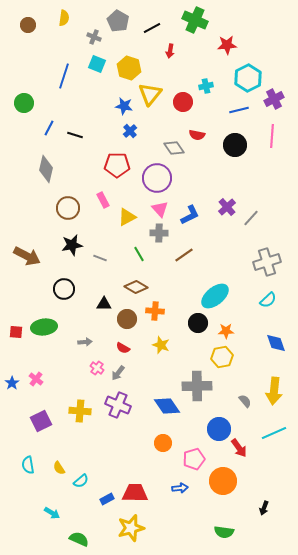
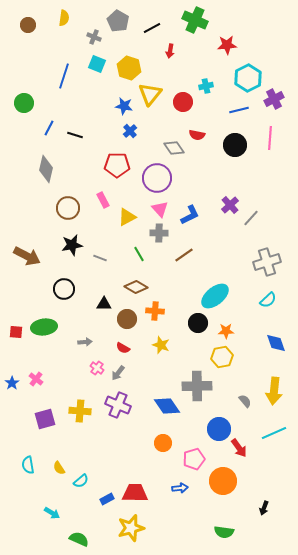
pink line at (272, 136): moved 2 px left, 2 px down
purple cross at (227, 207): moved 3 px right, 2 px up
purple square at (41, 421): moved 4 px right, 2 px up; rotated 10 degrees clockwise
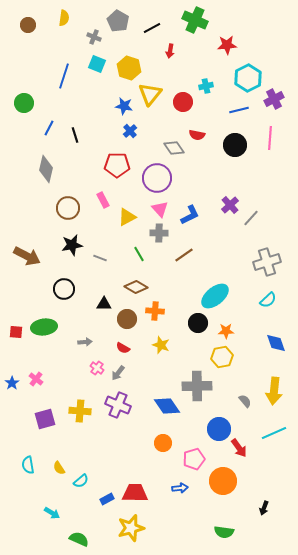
black line at (75, 135): rotated 56 degrees clockwise
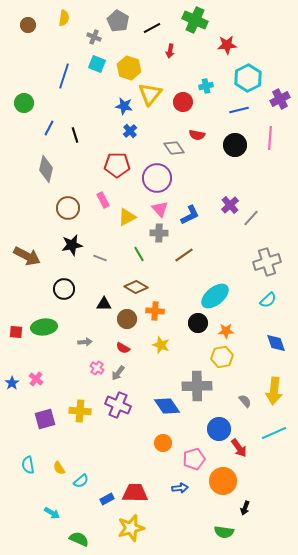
purple cross at (274, 99): moved 6 px right
black arrow at (264, 508): moved 19 px left
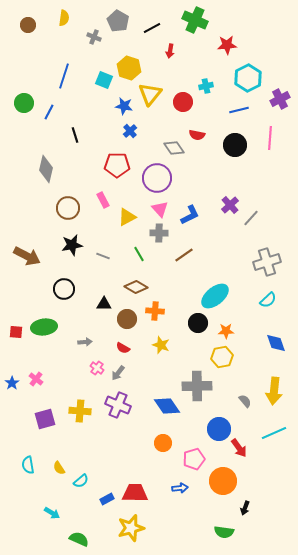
cyan square at (97, 64): moved 7 px right, 16 px down
blue line at (49, 128): moved 16 px up
gray line at (100, 258): moved 3 px right, 2 px up
